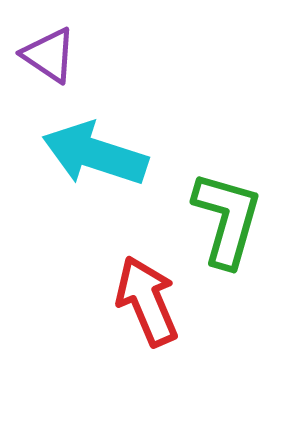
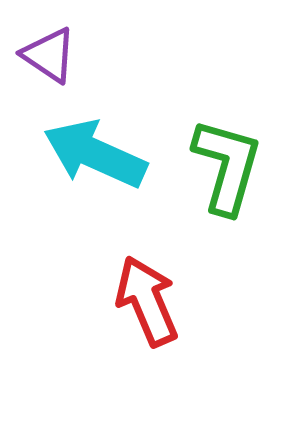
cyan arrow: rotated 6 degrees clockwise
green L-shape: moved 53 px up
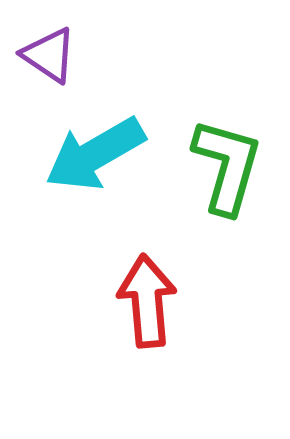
cyan arrow: rotated 54 degrees counterclockwise
red arrow: rotated 18 degrees clockwise
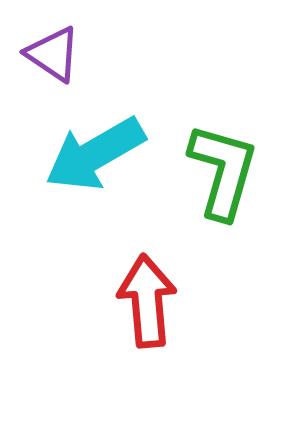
purple triangle: moved 4 px right, 1 px up
green L-shape: moved 4 px left, 5 px down
